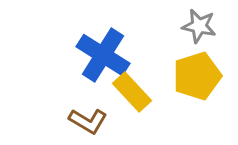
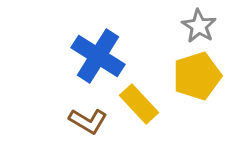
gray star: rotated 20 degrees clockwise
blue cross: moved 5 px left, 1 px down
yellow rectangle: moved 7 px right, 12 px down
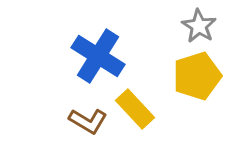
yellow rectangle: moved 4 px left, 5 px down
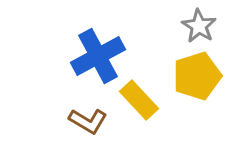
blue cross: rotated 30 degrees clockwise
yellow rectangle: moved 4 px right, 9 px up
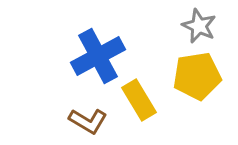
gray star: rotated 8 degrees counterclockwise
yellow pentagon: rotated 9 degrees clockwise
yellow rectangle: rotated 12 degrees clockwise
